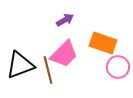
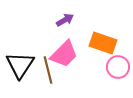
black triangle: rotated 36 degrees counterclockwise
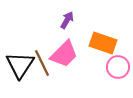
purple arrow: moved 2 px right; rotated 30 degrees counterclockwise
brown line: moved 6 px left, 7 px up; rotated 12 degrees counterclockwise
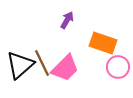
pink trapezoid: moved 1 px right, 14 px down
black triangle: rotated 16 degrees clockwise
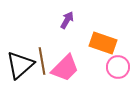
brown line: moved 2 px up; rotated 16 degrees clockwise
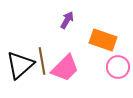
orange rectangle: moved 3 px up
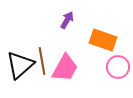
pink trapezoid: rotated 16 degrees counterclockwise
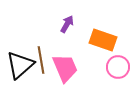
purple arrow: moved 4 px down
brown line: moved 1 px left, 1 px up
pink trapezoid: rotated 52 degrees counterclockwise
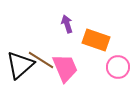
purple arrow: rotated 48 degrees counterclockwise
orange rectangle: moved 7 px left
brown line: rotated 48 degrees counterclockwise
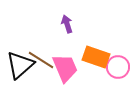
orange rectangle: moved 17 px down
